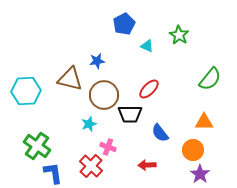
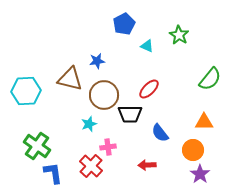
pink cross: rotated 28 degrees counterclockwise
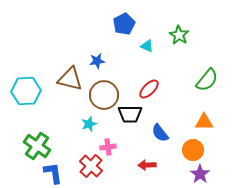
green semicircle: moved 3 px left, 1 px down
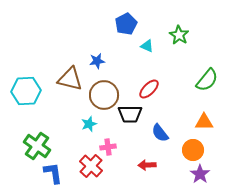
blue pentagon: moved 2 px right
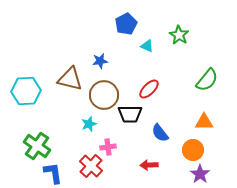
blue star: moved 3 px right
red arrow: moved 2 px right
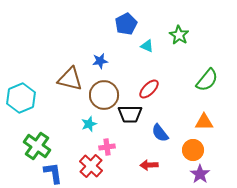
cyan hexagon: moved 5 px left, 7 px down; rotated 20 degrees counterclockwise
pink cross: moved 1 px left
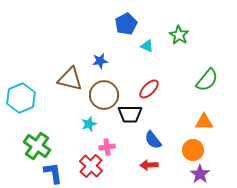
blue semicircle: moved 7 px left, 7 px down
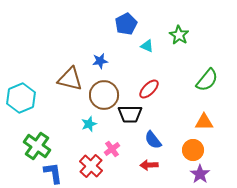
pink cross: moved 5 px right, 2 px down; rotated 28 degrees counterclockwise
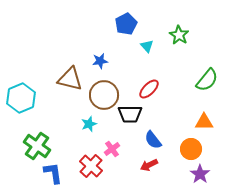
cyan triangle: rotated 24 degrees clockwise
orange circle: moved 2 px left, 1 px up
red arrow: rotated 24 degrees counterclockwise
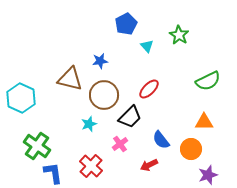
green semicircle: moved 1 px right, 1 px down; rotated 25 degrees clockwise
cyan hexagon: rotated 12 degrees counterclockwise
black trapezoid: moved 3 px down; rotated 45 degrees counterclockwise
blue semicircle: moved 8 px right
pink cross: moved 8 px right, 5 px up
purple star: moved 8 px right, 1 px down; rotated 18 degrees clockwise
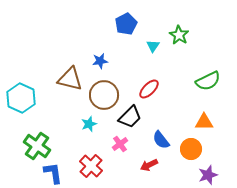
cyan triangle: moved 6 px right; rotated 16 degrees clockwise
